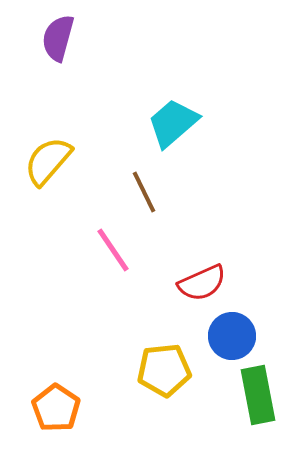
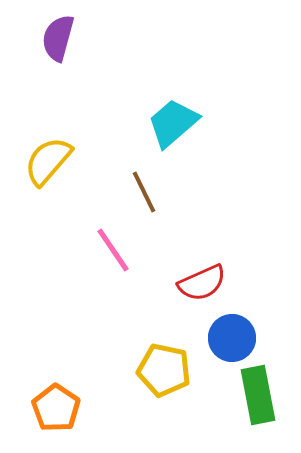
blue circle: moved 2 px down
yellow pentagon: rotated 18 degrees clockwise
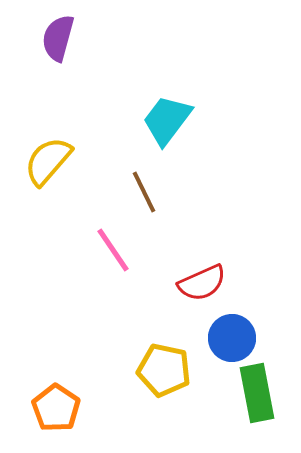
cyan trapezoid: moved 6 px left, 3 px up; rotated 12 degrees counterclockwise
green rectangle: moved 1 px left, 2 px up
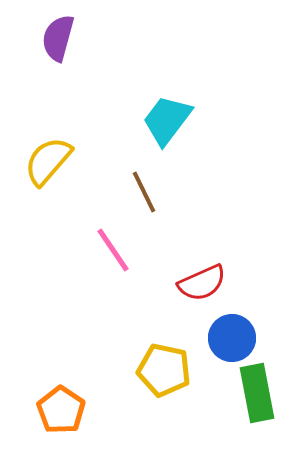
orange pentagon: moved 5 px right, 2 px down
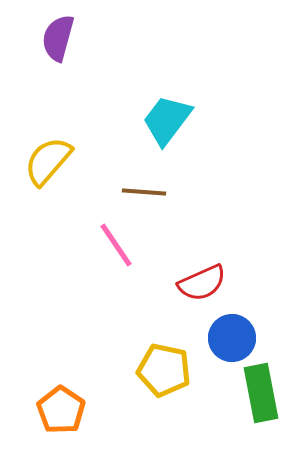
brown line: rotated 60 degrees counterclockwise
pink line: moved 3 px right, 5 px up
green rectangle: moved 4 px right
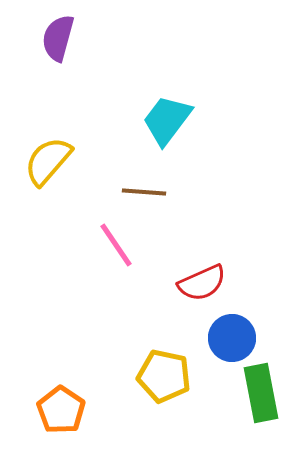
yellow pentagon: moved 6 px down
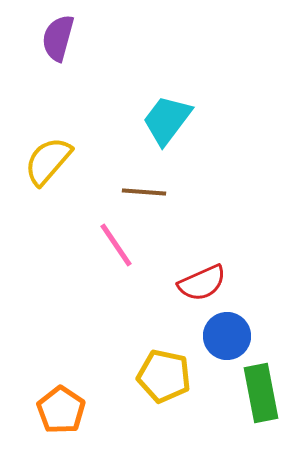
blue circle: moved 5 px left, 2 px up
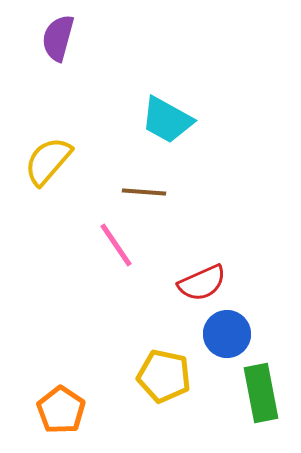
cyan trapezoid: rotated 98 degrees counterclockwise
blue circle: moved 2 px up
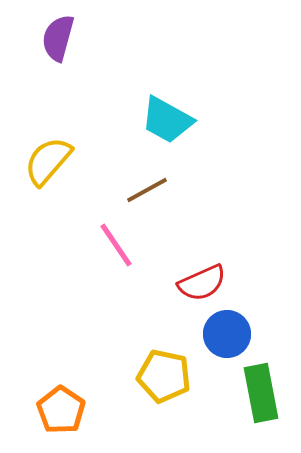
brown line: moved 3 px right, 2 px up; rotated 33 degrees counterclockwise
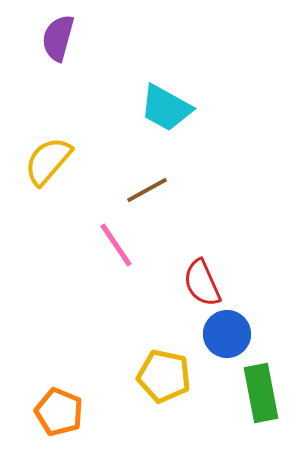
cyan trapezoid: moved 1 px left, 12 px up
red semicircle: rotated 90 degrees clockwise
orange pentagon: moved 2 px left, 2 px down; rotated 12 degrees counterclockwise
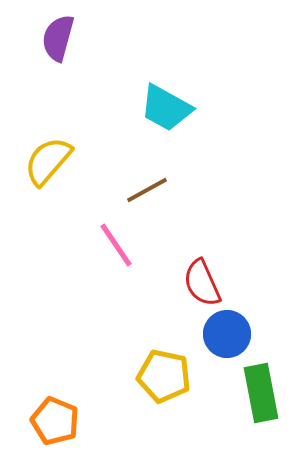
orange pentagon: moved 4 px left, 9 px down
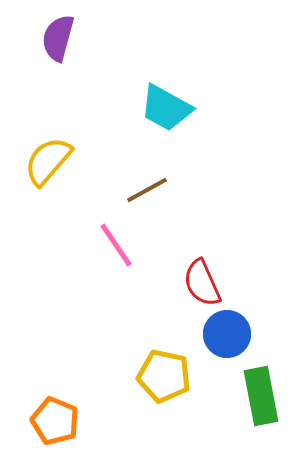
green rectangle: moved 3 px down
